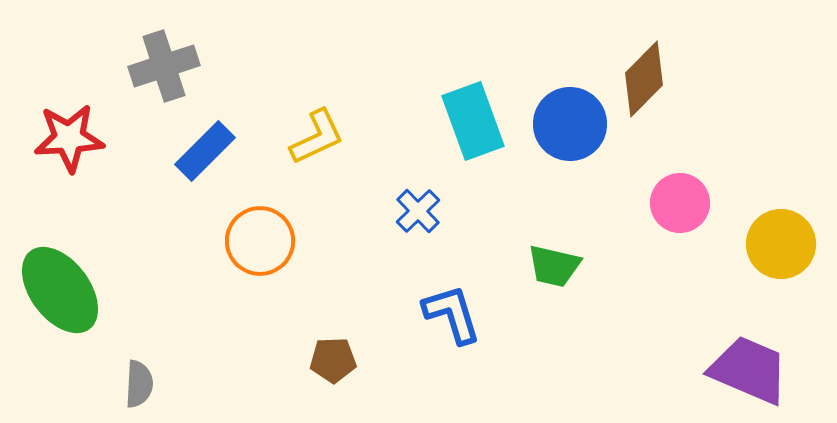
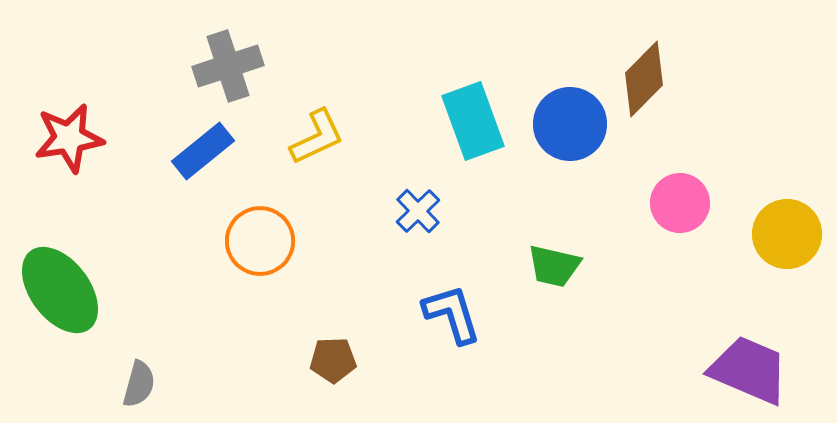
gray cross: moved 64 px right
red star: rotated 6 degrees counterclockwise
blue rectangle: moved 2 px left; rotated 6 degrees clockwise
yellow circle: moved 6 px right, 10 px up
gray semicircle: rotated 12 degrees clockwise
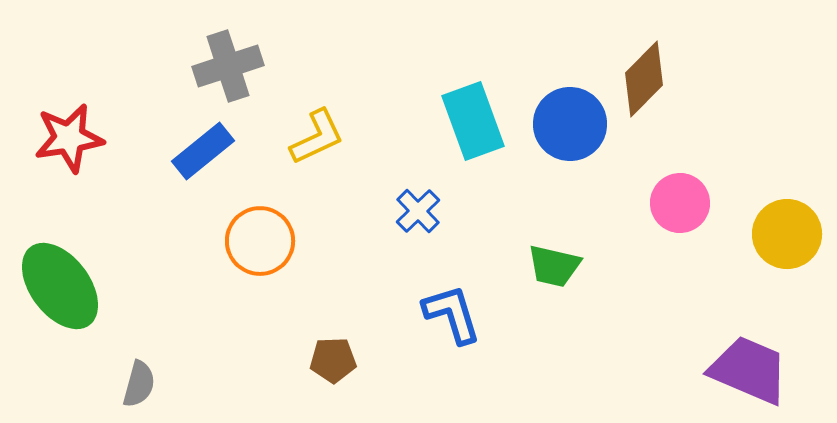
green ellipse: moved 4 px up
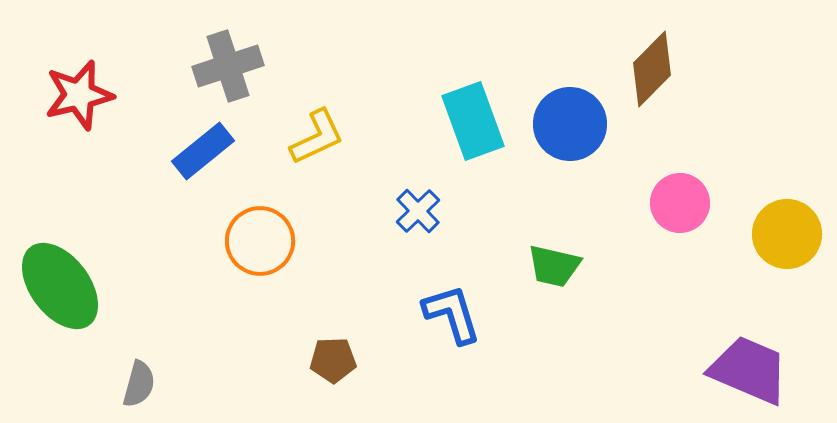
brown diamond: moved 8 px right, 10 px up
red star: moved 10 px right, 43 px up; rotated 4 degrees counterclockwise
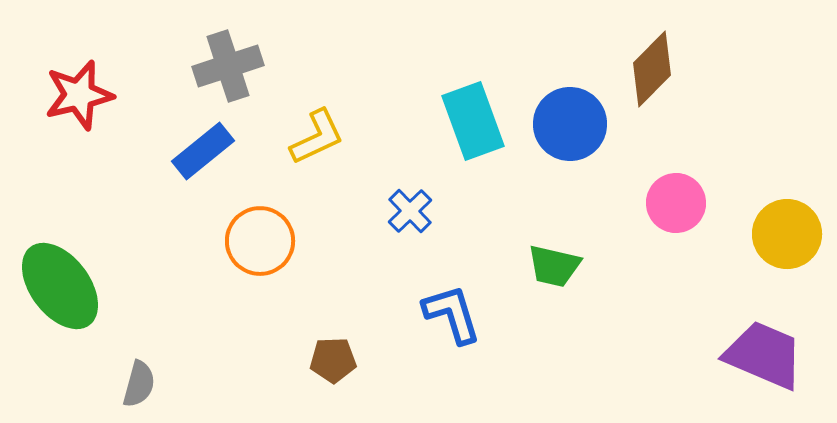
pink circle: moved 4 px left
blue cross: moved 8 px left
purple trapezoid: moved 15 px right, 15 px up
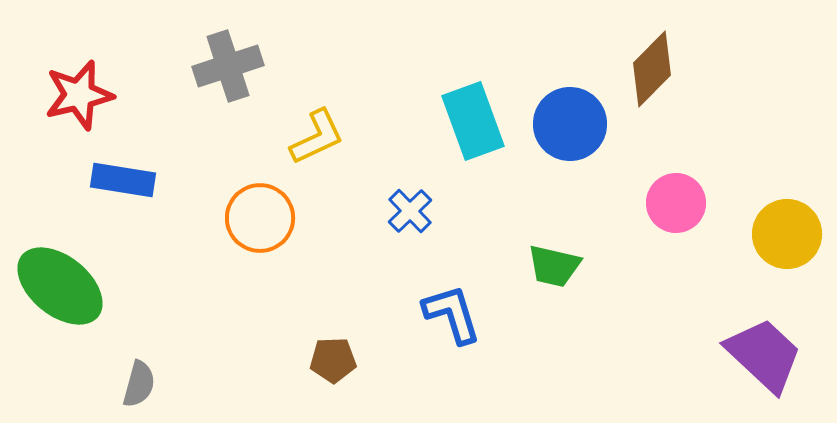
blue rectangle: moved 80 px left, 29 px down; rotated 48 degrees clockwise
orange circle: moved 23 px up
green ellipse: rotated 14 degrees counterclockwise
purple trapezoid: rotated 20 degrees clockwise
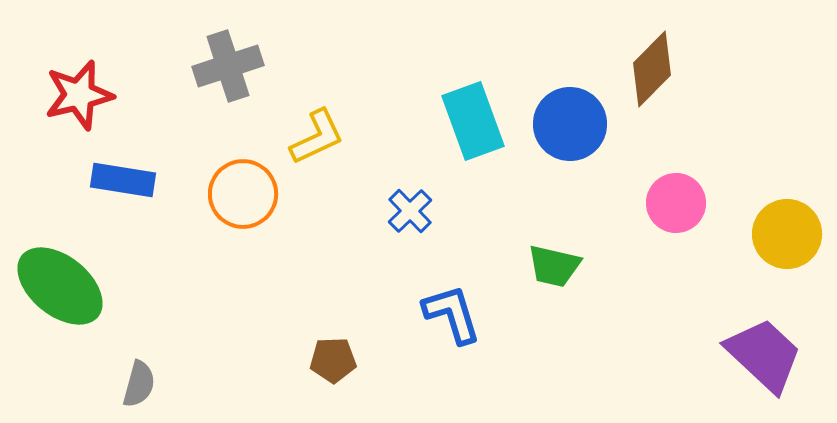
orange circle: moved 17 px left, 24 px up
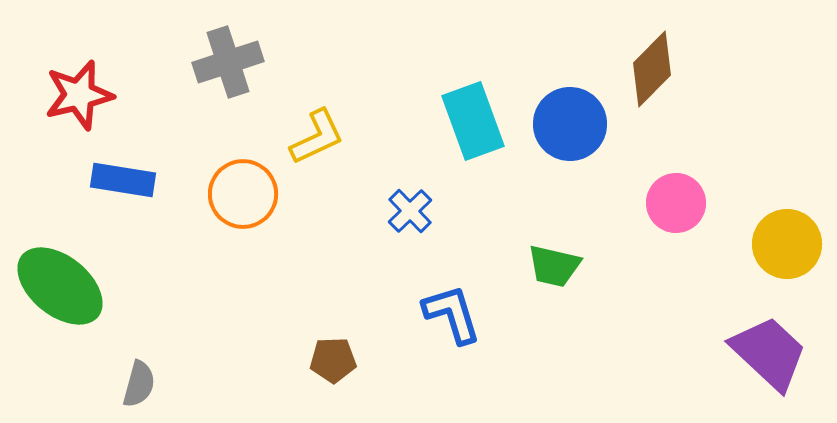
gray cross: moved 4 px up
yellow circle: moved 10 px down
purple trapezoid: moved 5 px right, 2 px up
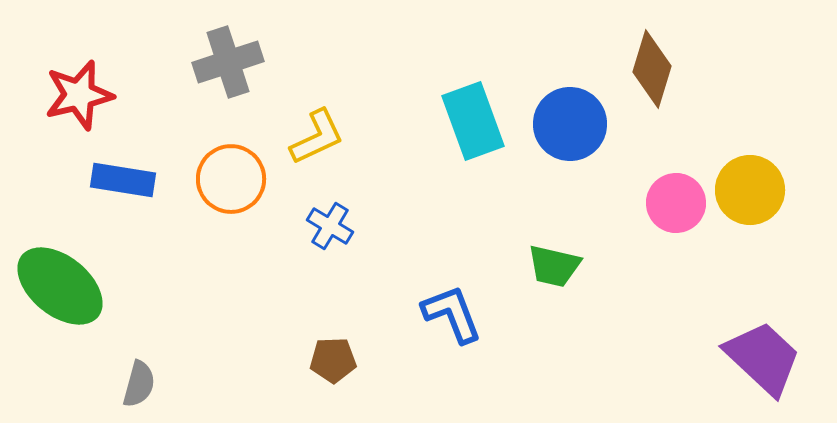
brown diamond: rotated 28 degrees counterclockwise
orange circle: moved 12 px left, 15 px up
blue cross: moved 80 px left, 15 px down; rotated 15 degrees counterclockwise
yellow circle: moved 37 px left, 54 px up
blue L-shape: rotated 4 degrees counterclockwise
purple trapezoid: moved 6 px left, 5 px down
